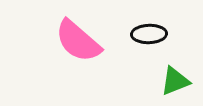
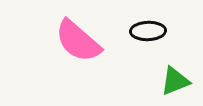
black ellipse: moved 1 px left, 3 px up
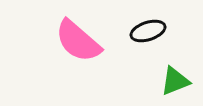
black ellipse: rotated 16 degrees counterclockwise
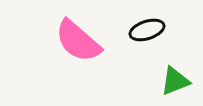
black ellipse: moved 1 px left, 1 px up
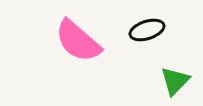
green triangle: rotated 24 degrees counterclockwise
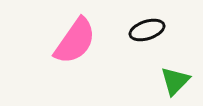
pink semicircle: moved 3 px left; rotated 96 degrees counterclockwise
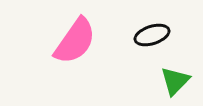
black ellipse: moved 5 px right, 5 px down
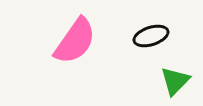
black ellipse: moved 1 px left, 1 px down
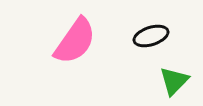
green triangle: moved 1 px left
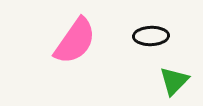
black ellipse: rotated 16 degrees clockwise
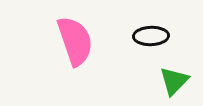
pink semicircle: rotated 54 degrees counterclockwise
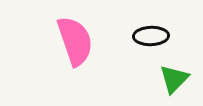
green triangle: moved 2 px up
